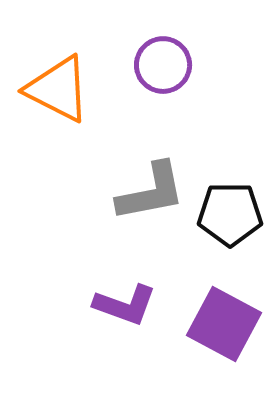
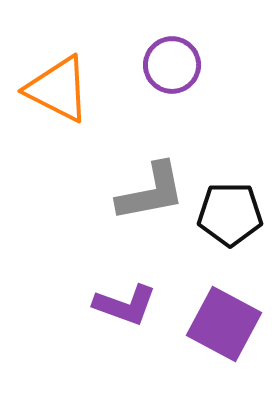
purple circle: moved 9 px right
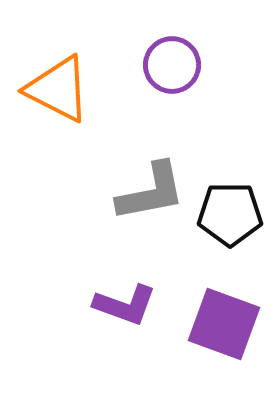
purple square: rotated 8 degrees counterclockwise
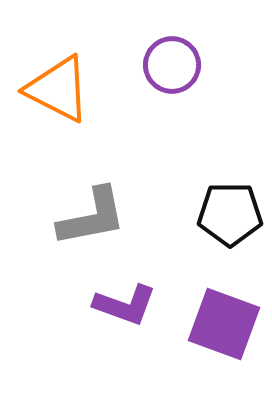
gray L-shape: moved 59 px left, 25 px down
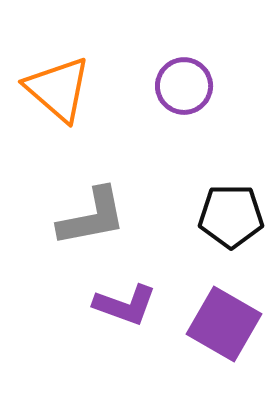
purple circle: moved 12 px right, 21 px down
orange triangle: rotated 14 degrees clockwise
black pentagon: moved 1 px right, 2 px down
purple square: rotated 10 degrees clockwise
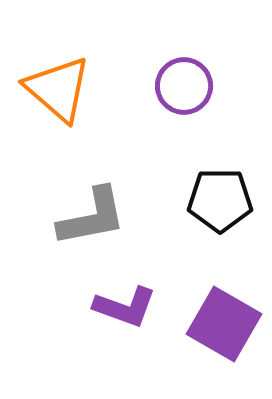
black pentagon: moved 11 px left, 16 px up
purple L-shape: moved 2 px down
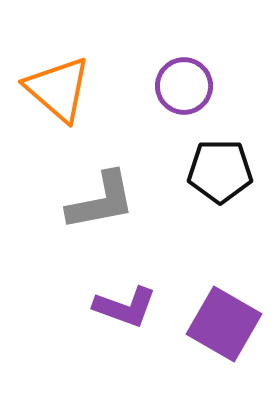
black pentagon: moved 29 px up
gray L-shape: moved 9 px right, 16 px up
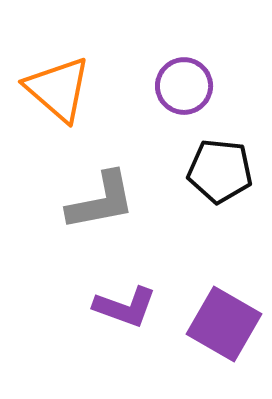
black pentagon: rotated 6 degrees clockwise
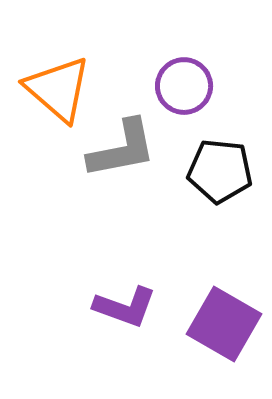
gray L-shape: moved 21 px right, 52 px up
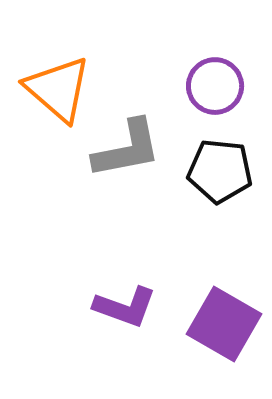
purple circle: moved 31 px right
gray L-shape: moved 5 px right
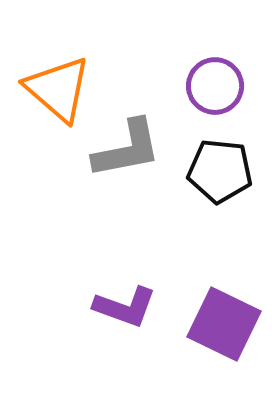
purple square: rotated 4 degrees counterclockwise
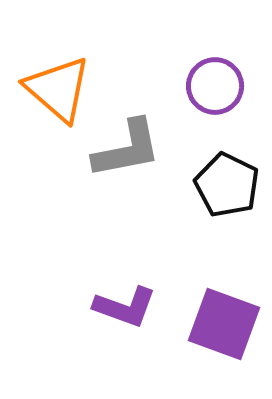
black pentagon: moved 7 px right, 14 px down; rotated 20 degrees clockwise
purple square: rotated 6 degrees counterclockwise
